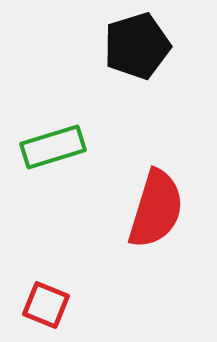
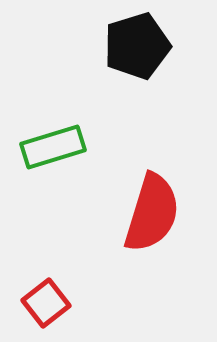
red semicircle: moved 4 px left, 4 px down
red square: moved 2 px up; rotated 30 degrees clockwise
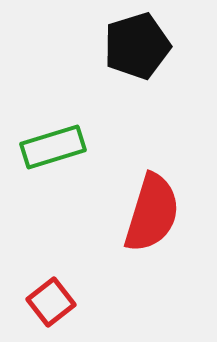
red square: moved 5 px right, 1 px up
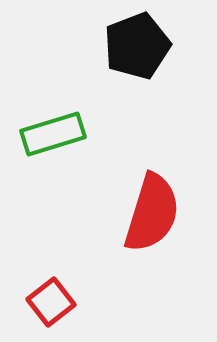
black pentagon: rotated 4 degrees counterclockwise
green rectangle: moved 13 px up
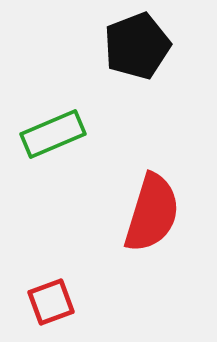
green rectangle: rotated 6 degrees counterclockwise
red square: rotated 18 degrees clockwise
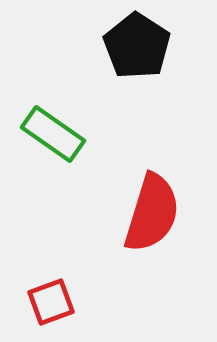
black pentagon: rotated 18 degrees counterclockwise
green rectangle: rotated 58 degrees clockwise
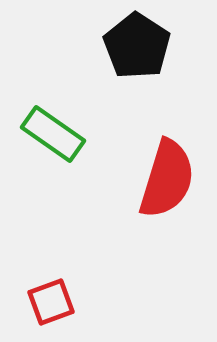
red semicircle: moved 15 px right, 34 px up
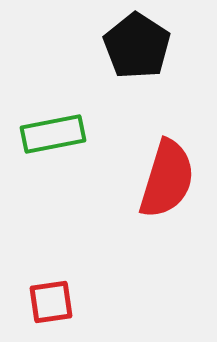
green rectangle: rotated 46 degrees counterclockwise
red square: rotated 12 degrees clockwise
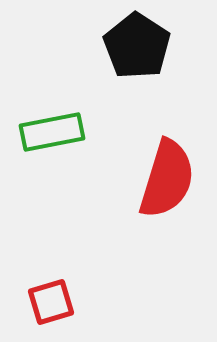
green rectangle: moved 1 px left, 2 px up
red square: rotated 9 degrees counterclockwise
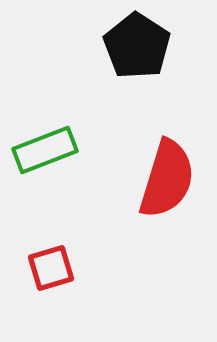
green rectangle: moved 7 px left, 18 px down; rotated 10 degrees counterclockwise
red square: moved 34 px up
